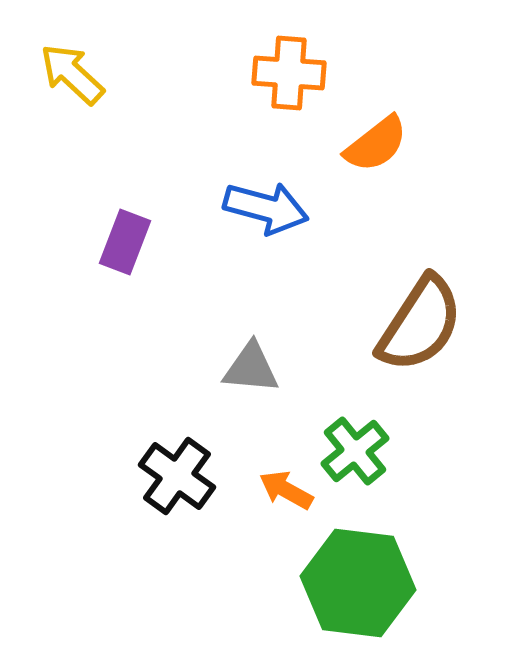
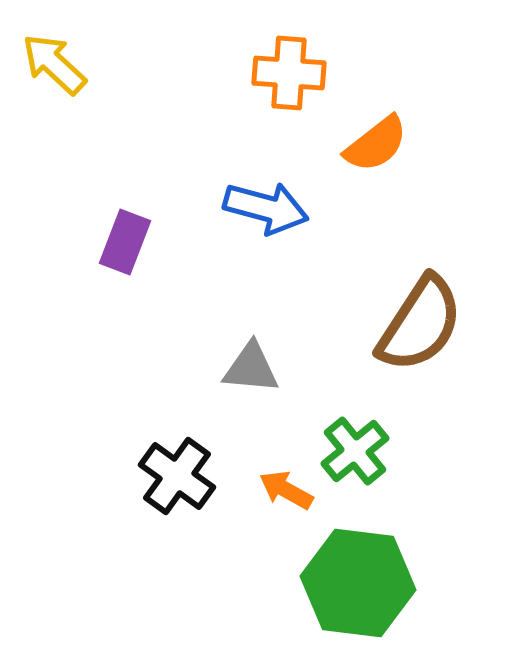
yellow arrow: moved 18 px left, 10 px up
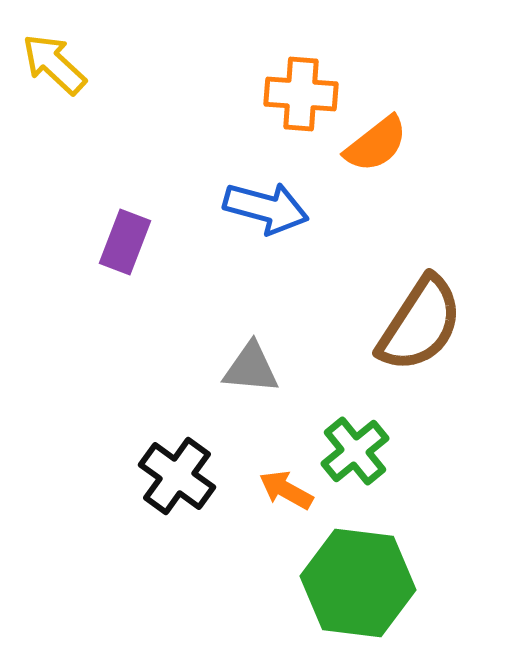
orange cross: moved 12 px right, 21 px down
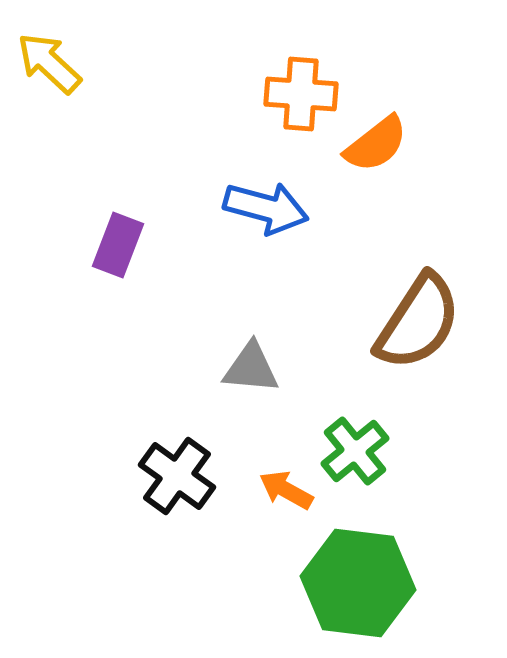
yellow arrow: moved 5 px left, 1 px up
purple rectangle: moved 7 px left, 3 px down
brown semicircle: moved 2 px left, 2 px up
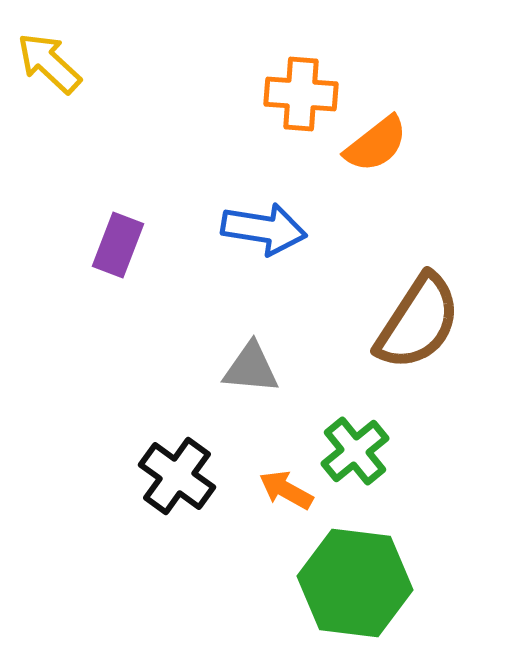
blue arrow: moved 2 px left, 21 px down; rotated 6 degrees counterclockwise
green hexagon: moved 3 px left
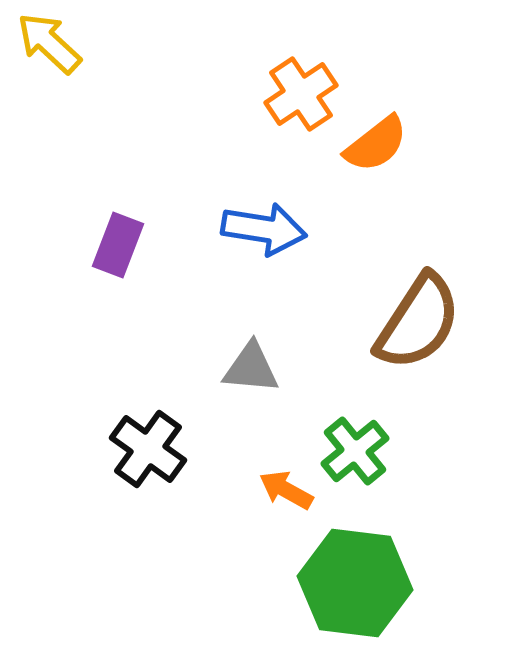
yellow arrow: moved 20 px up
orange cross: rotated 38 degrees counterclockwise
black cross: moved 29 px left, 27 px up
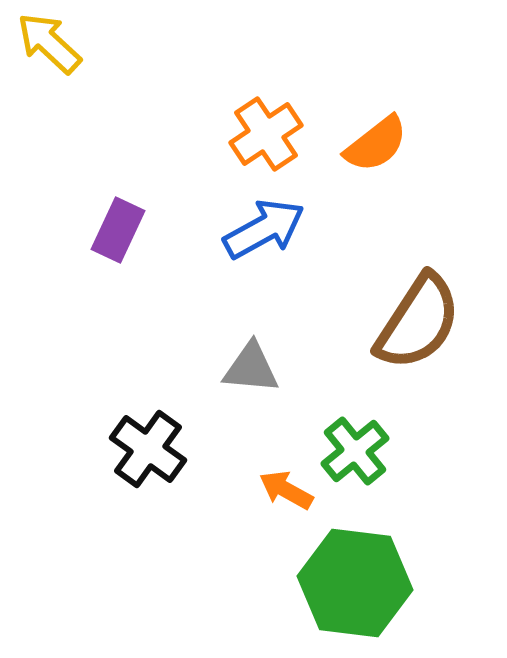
orange cross: moved 35 px left, 40 px down
blue arrow: rotated 38 degrees counterclockwise
purple rectangle: moved 15 px up; rotated 4 degrees clockwise
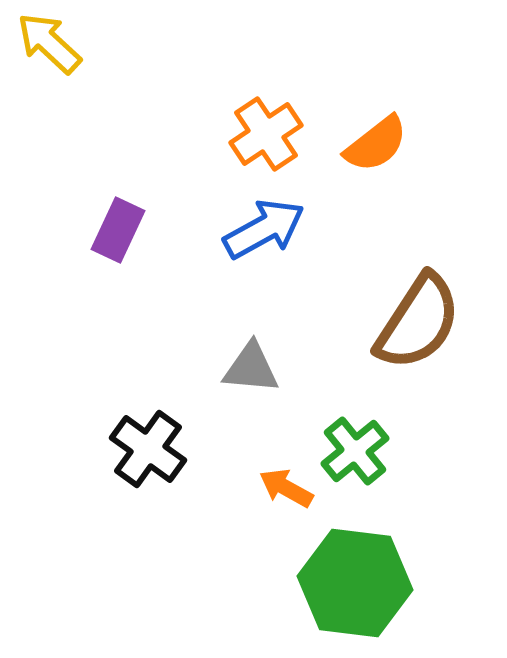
orange arrow: moved 2 px up
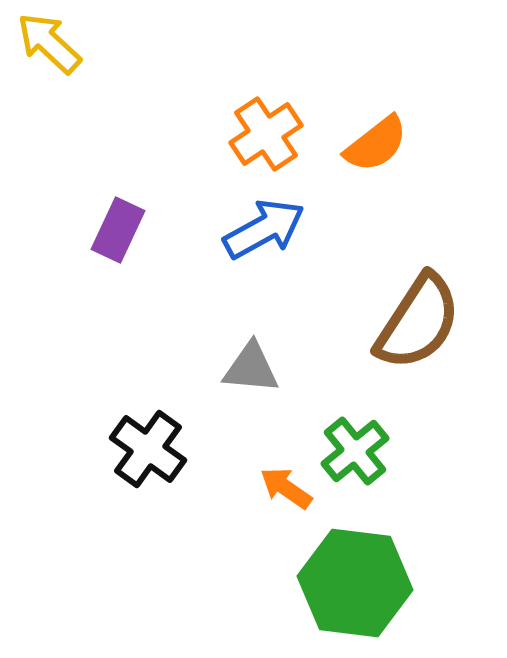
orange arrow: rotated 6 degrees clockwise
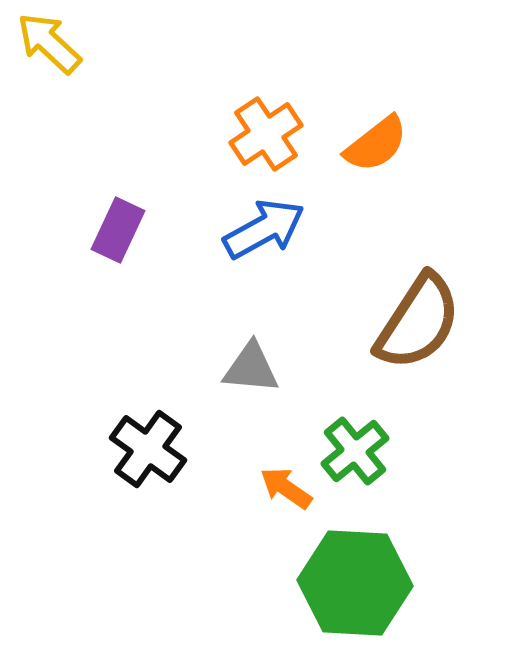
green hexagon: rotated 4 degrees counterclockwise
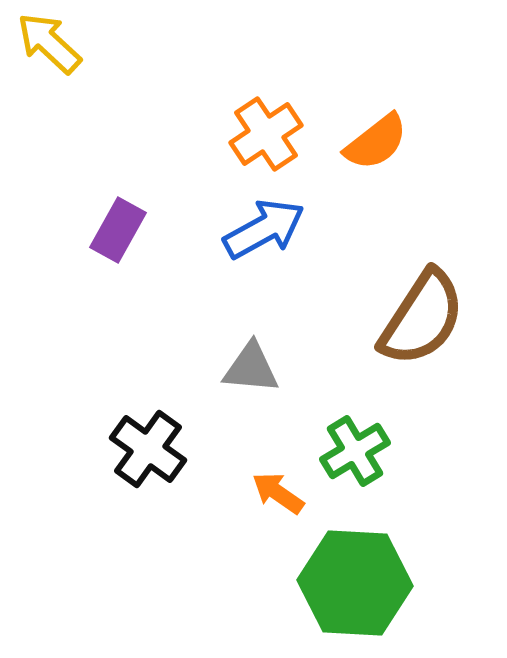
orange semicircle: moved 2 px up
purple rectangle: rotated 4 degrees clockwise
brown semicircle: moved 4 px right, 4 px up
green cross: rotated 8 degrees clockwise
orange arrow: moved 8 px left, 5 px down
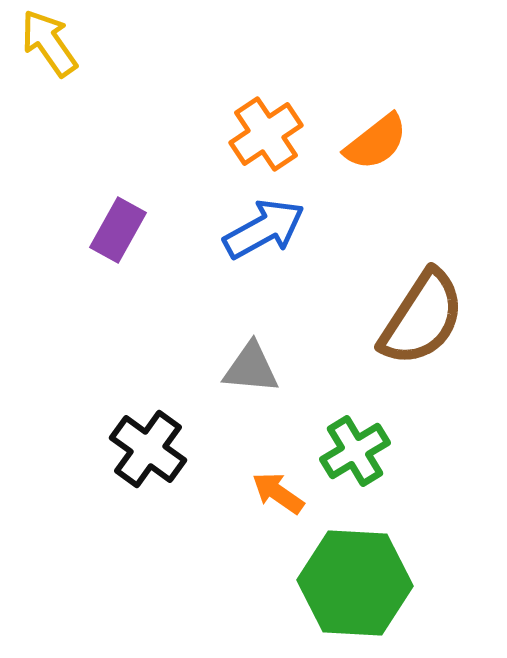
yellow arrow: rotated 12 degrees clockwise
